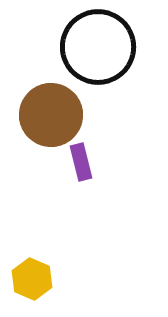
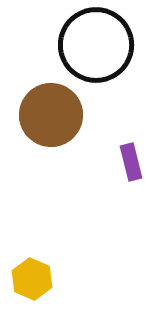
black circle: moved 2 px left, 2 px up
purple rectangle: moved 50 px right
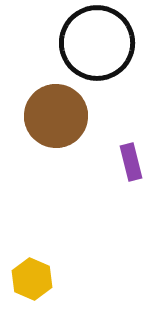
black circle: moved 1 px right, 2 px up
brown circle: moved 5 px right, 1 px down
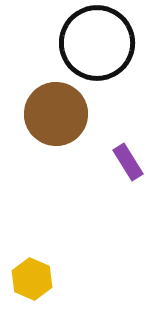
brown circle: moved 2 px up
purple rectangle: moved 3 px left; rotated 18 degrees counterclockwise
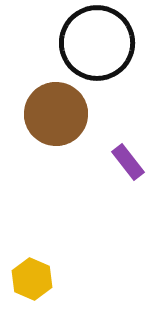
purple rectangle: rotated 6 degrees counterclockwise
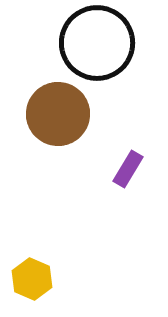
brown circle: moved 2 px right
purple rectangle: moved 7 px down; rotated 69 degrees clockwise
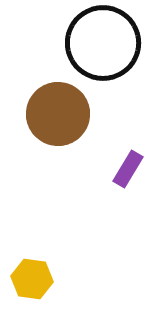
black circle: moved 6 px right
yellow hexagon: rotated 15 degrees counterclockwise
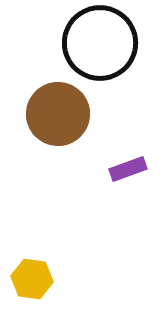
black circle: moved 3 px left
purple rectangle: rotated 39 degrees clockwise
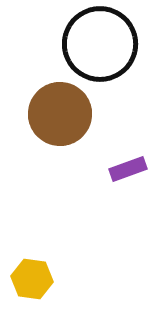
black circle: moved 1 px down
brown circle: moved 2 px right
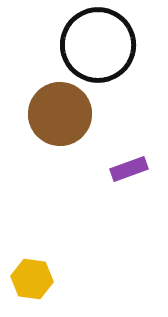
black circle: moved 2 px left, 1 px down
purple rectangle: moved 1 px right
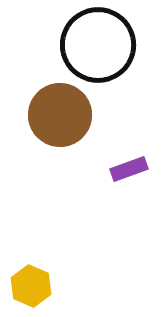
brown circle: moved 1 px down
yellow hexagon: moved 1 px left, 7 px down; rotated 15 degrees clockwise
